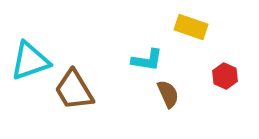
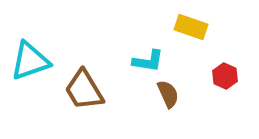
cyan L-shape: moved 1 px right, 1 px down
brown trapezoid: moved 10 px right
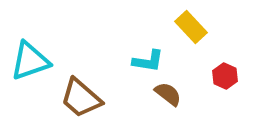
yellow rectangle: rotated 28 degrees clockwise
brown trapezoid: moved 3 px left, 8 px down; rotated 18 degrees counterclockwise
brown semicircle: rotated 28 degrees counterclockwise
